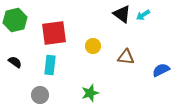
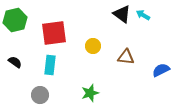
cyan arrow: rotated 64 degrees clockwise
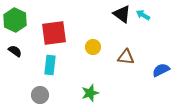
green hexagon: rotated 20 degrees counterclockwise
yellow circle: moved 1 px down
black semicircle: moved 11 px up
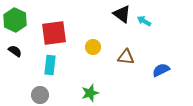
cyan arrow: moved 1 px right, 6 px down
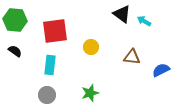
green hexagon: rotated 20 degrees counterclockwise
red square: moved 1 px right, 2 px up
yellow circle: moved 2 px left
brown triangle: moved 6 px right
gray circle: moved 7 px right
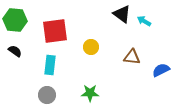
green star: rotated 18 degrees clockwise
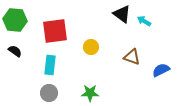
brown triangle: rotated 12 degrees clockwise
gray circle: moved 2 px right, 2 px up
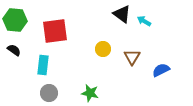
yellow circle: moved 12 px right, 2 px down
black semicircle: moved 1 px left, 1 px up
brown triangle: rotated 42 degrees clockwise
cyan rectangle: moved 7 px left
green star: rotated 12 degrees clockwise
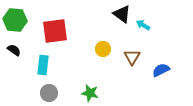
cyan arrow: moved 1 px left, 4 px down
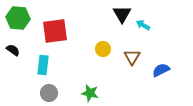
black triangle: rotated 24 degrees clockwise
green hexagon: moved 3 px right, 2 px up
black semicircle: moved 1 px left
